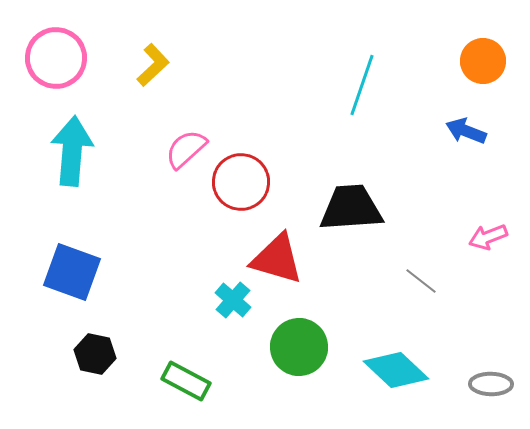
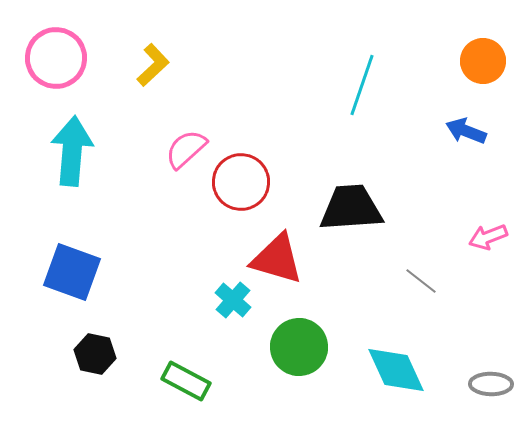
cyan diamond: rotated 22 degrees clockwise
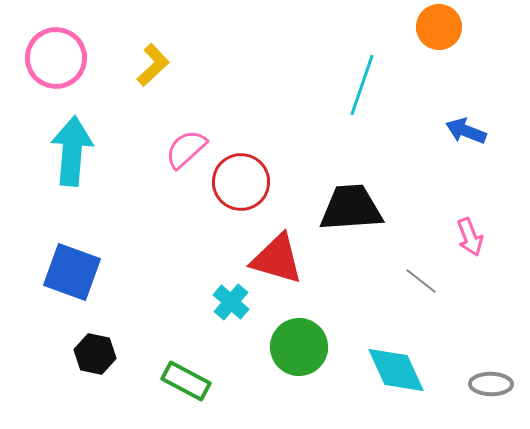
orange circle: moved 44 px left, 34 px up
pink arrow: moved 18 px left; rotated 90 degrees counterclockwise
cyan cross: moved 2 px left, 2 px down
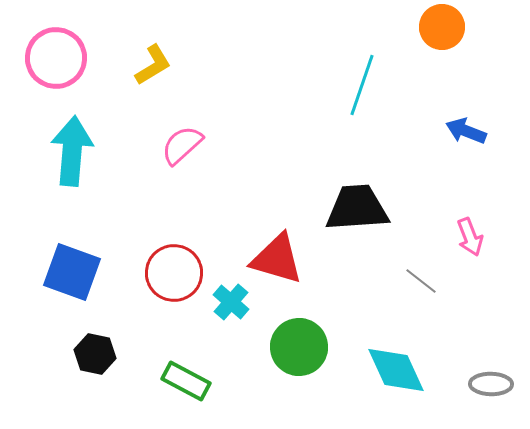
orange circle: moved 3 px right
yellow L-shape: rotated 12 degrees clockwise
pink semicircle: moved 4 px left, 4 px up
red circle: moved 67 px left, 91 px down
black trapezoid: moved 6 px right
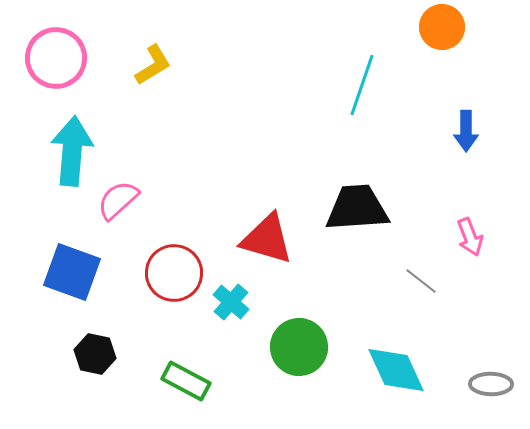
blue arrow: rotated 111 degrees counterclockwise
pink semicircle: moved 64 px left, 55 px down
red triangle: moved 10 px left, 20 px up
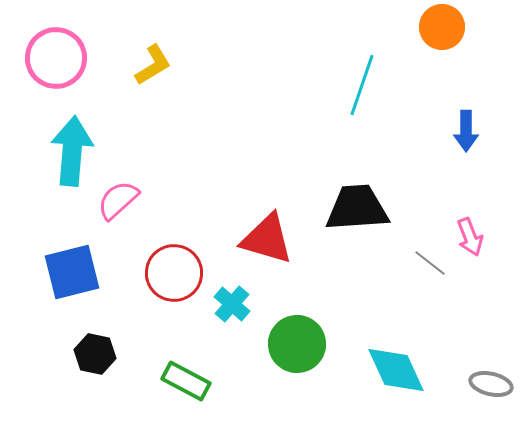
blue square: rotated 34 degrees counterclockwise
gray line: moved 9 px right, 18 px up
cyan cross: moved 1 px right, 2 px down
green circle: moved 2 px left, 3 px up
gray ellipse: rotated 12 degrees clockwise
